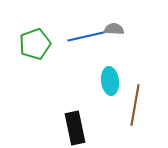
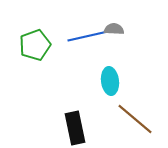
green pentagon: moved 1 px down
brown line: moved 14 px down; rotated 60 degrees counterclockwise
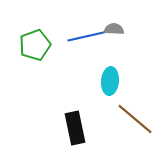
cyan ellipse: rotated 12 degrees clockwise
